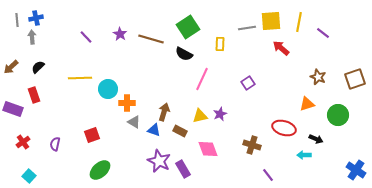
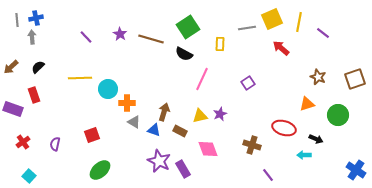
yellow square at (271, 21): moved 1 px right, 2 px up; rotated 20 degrees counterclockwise
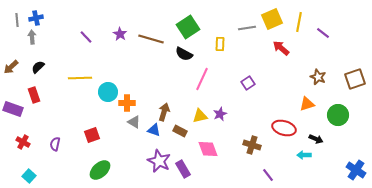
cyan circle at (108, 89): moved 3 px down
red cross at (23, 142): rotated 24 degrees counterclockwise
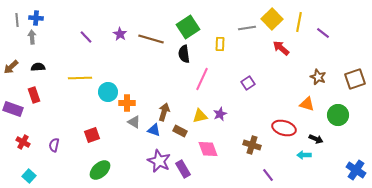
blue cross at (36, 18): rotated 16 degrees clockwise
yellow square at (272, 19): rotated 20 degrees counterclockwise
black semicircle at (184, 54): rotated 54 degrees clockwise
black semicircle at (38, 67): rotated 40 degrees clockwise
orange triangle at (307, 104): rotated 35 degrees clockwise
purple semicircle at (55, 144): moved 1 px left, 1 px down
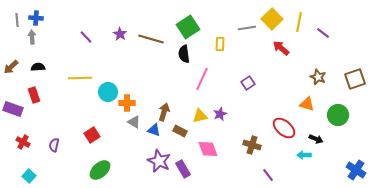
red ellipse at (284, 128): rotated 25 degrees clockwise
red square at (92, 135): rotated 14 degrees counterclockwise
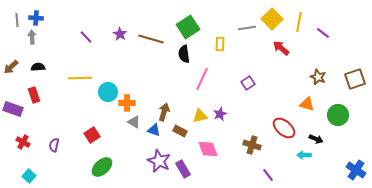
green ellipse at (100, 170): moved 2 px right, 3 px up
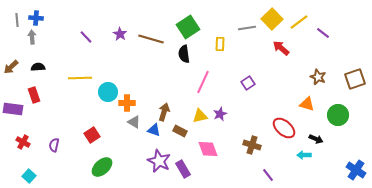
yellow line at (299, 22): rotated 42 degrees clockwise
pink line at (202, 79): moved 1 px right, 3 px down
purple rectangle at (13, 109): rotated 12 degrees counterclockwise
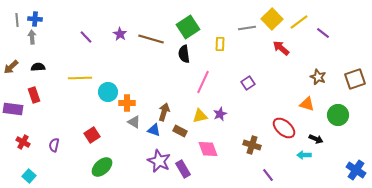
blue cross at (36, 18): moved 1 px left, 1 px down
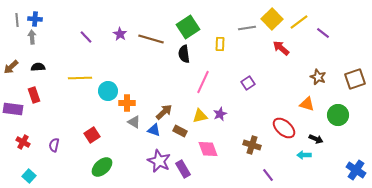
cyan circle at (108, 92): moved 1 px up
brown arrow at (164, 112): rotated 30 degrees clockwise
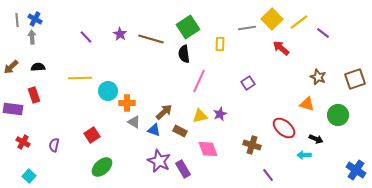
blue cross at (35, 19): rotated 24 degrees clockwise
pink line at (203, 82): moved 4 px left, 1 px up
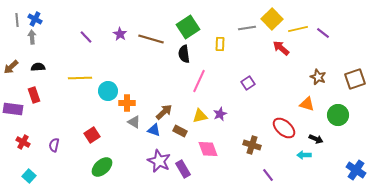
yellow line at (299, 22): moved 1 px left, 7 px down; rotated 24 degrees clockwise
